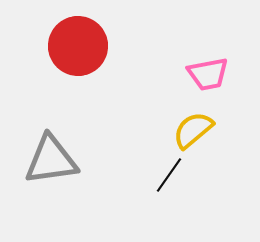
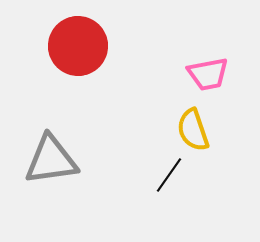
yellow semicircle: rotated 69 degrees counterclockwise
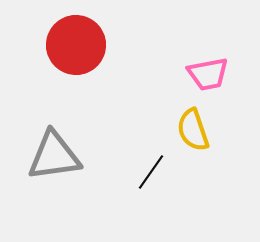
red circle: moved 2 px left, 1 px up
gray triangle: moved 3 px right, 4 px up
black line: moved 18 px left, 3 px up
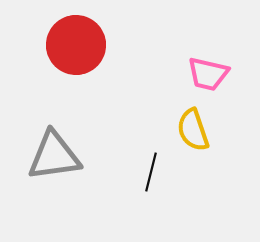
pink trapezoid: rotated 24 degrees clockwise
black line: rotated 21 degrees counterclockwise
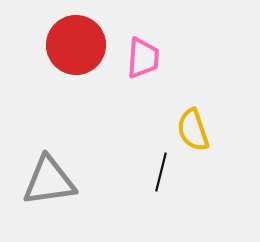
pink trapezoid: moved 65 px left, 16 px up; rotated 99 degrees counterclockwise
gray triangle: moved 5 px left, 25 px down
black line: moved 10 px right
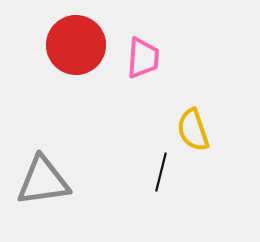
gray triangle: moved 6 px left
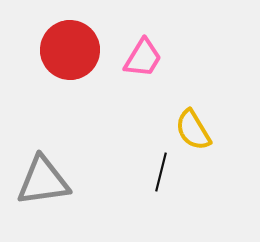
red circle: moved 6 px left, 5 px down
pink trapezoid: rotated 27 degrees clockwise
yellow semicircle: rotated 12 degrees counterclockwise
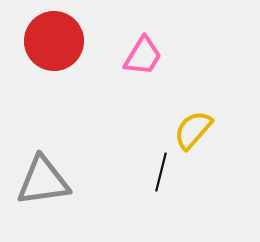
red circle: moved 16 px left, 9 px up
pink trapezoid: moved 2 px up
yellow semicircle: rotated 72 degrees clockwise
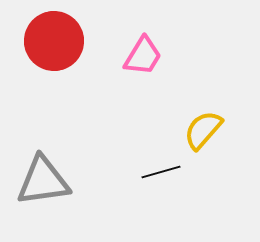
yellow semicircle: moved 10 px right
black line: rotated 60 degrees clockwise
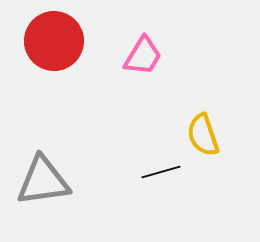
yellow semicircle: moved 5 px down; rotated 60 degrees counterclockwise
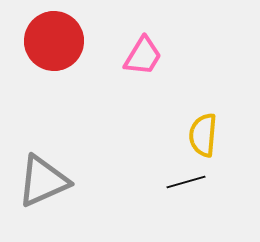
yellow semicircle: rotated 24 degrees clockwise
black line: moved 25 px right, 10 px down
gray triangle: rotated 16 degrees counterclockwise
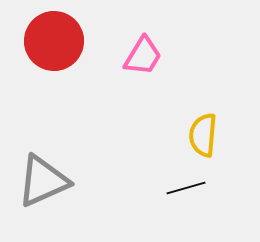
black line: moved 6 px down
